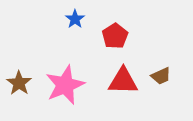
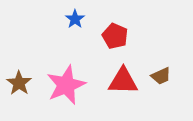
red pentagon: rotated 15 degrees counterclockwise
pink star: moved 1 px right
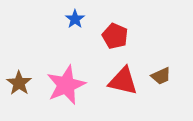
red triangle: rotated 12 degrees clockwise
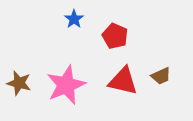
blue star: moved 1 px left
brown star: rotated 20 degrees counterclockwise
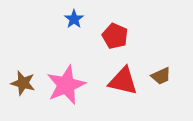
brown star: moved 4 px right
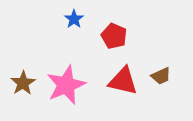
red pentagon: moved 1 px left
brown star: rotated 25 degrees clockwise
